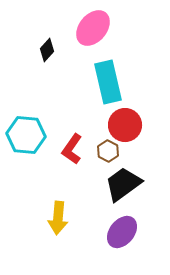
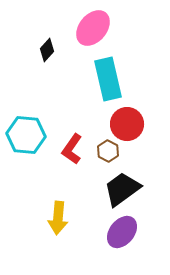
cyan rectangle: moved 3 px up
red circle: moved 2 px right, 1 px up
black trapezoid: moved 1 px left, 5 px down
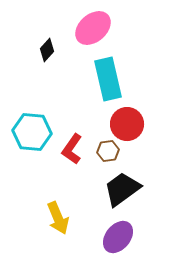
pink ellipse: rotated 9 degrees clockwise
cyan hexagon: moved 6 px right, 3 px up
brown hexagon: rotated 25 degrees clockwise
yellow arrow: rotated 28 degrees counterclockwise
purple ellipse: moved 4 px left, 5 px down
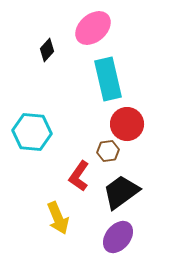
red L-shape: moved 7 px right, 27 px down
black trapezoid: moved 1 px left, 3 px down
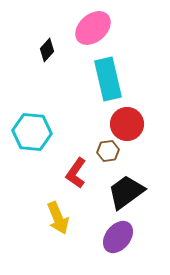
red L-shape: moved 3 px left, 3 px up
black trapezoid: moved 5 px right
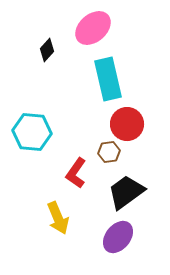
brown hexagon: moved 1 px right, 1 px down
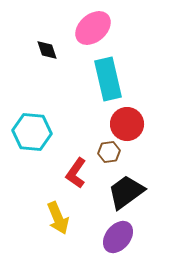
black diamond: rotated 60 degrees counterclockwise
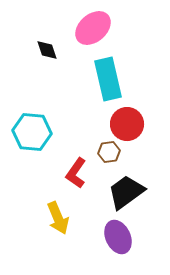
purple ellipse: rotated 64 degrees counterclockwise
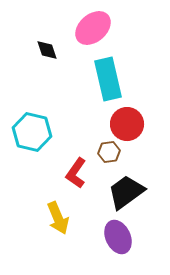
cyan hexagon: rotated 9 degrees clockwise
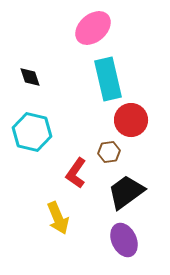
black diamond: moved 17 px left, 27 px down
red circle: moved 4 px right, 4 px up
purple ellipse: moved 6 px right, 3 px down
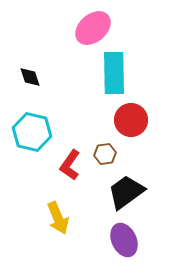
cyan rectangle: moved 6 px right, 6 px up; rotated 12 degrees clockwise
brown hexagon: moved 4 px left, 2 px down
red L-shape: moved 6 px left, 8 px up
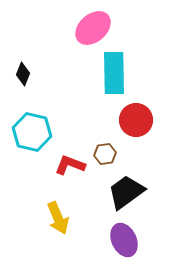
black diamond: moved 7 px left, 3 px up; rotated 40 degrees clockwise
red circle: moved 5 px right
red L-shape: rotated 76 degrees clockwise
